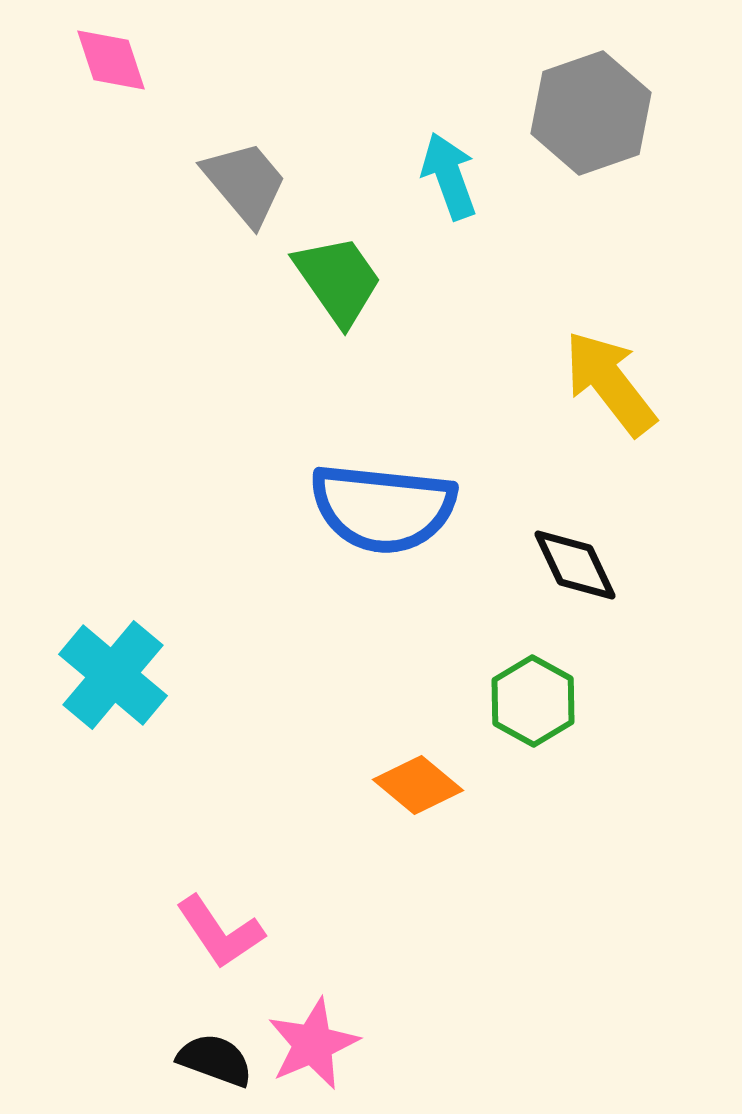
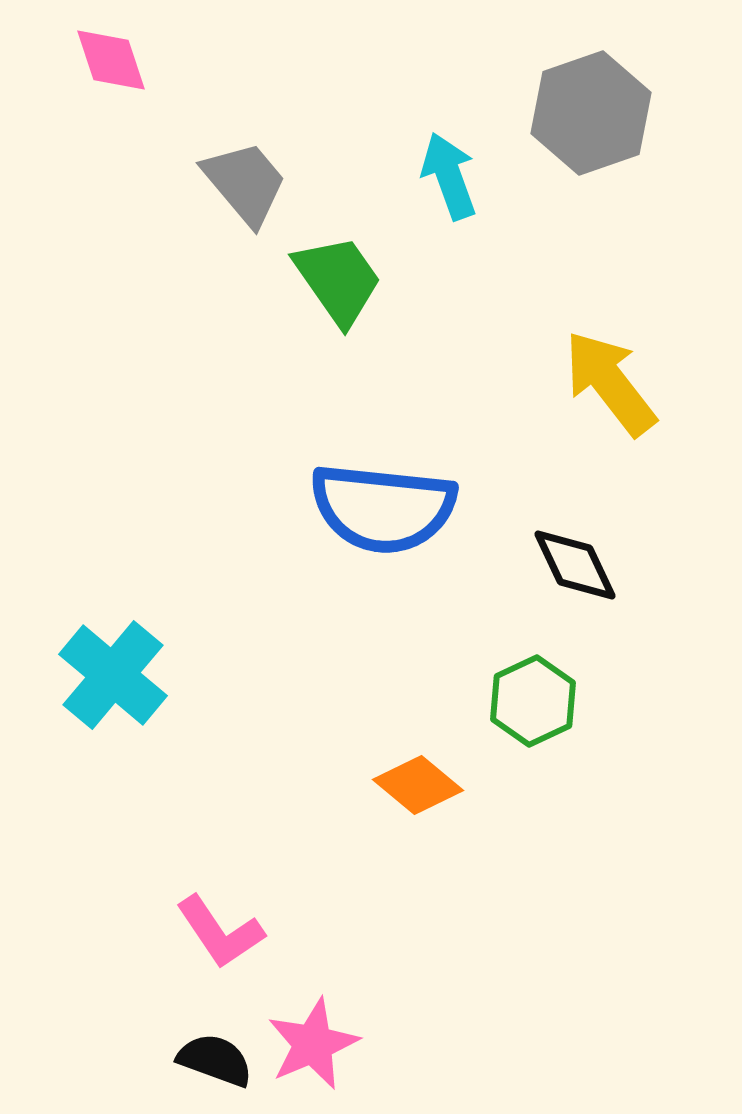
green hexagon: rotated 6 degrees clockwise
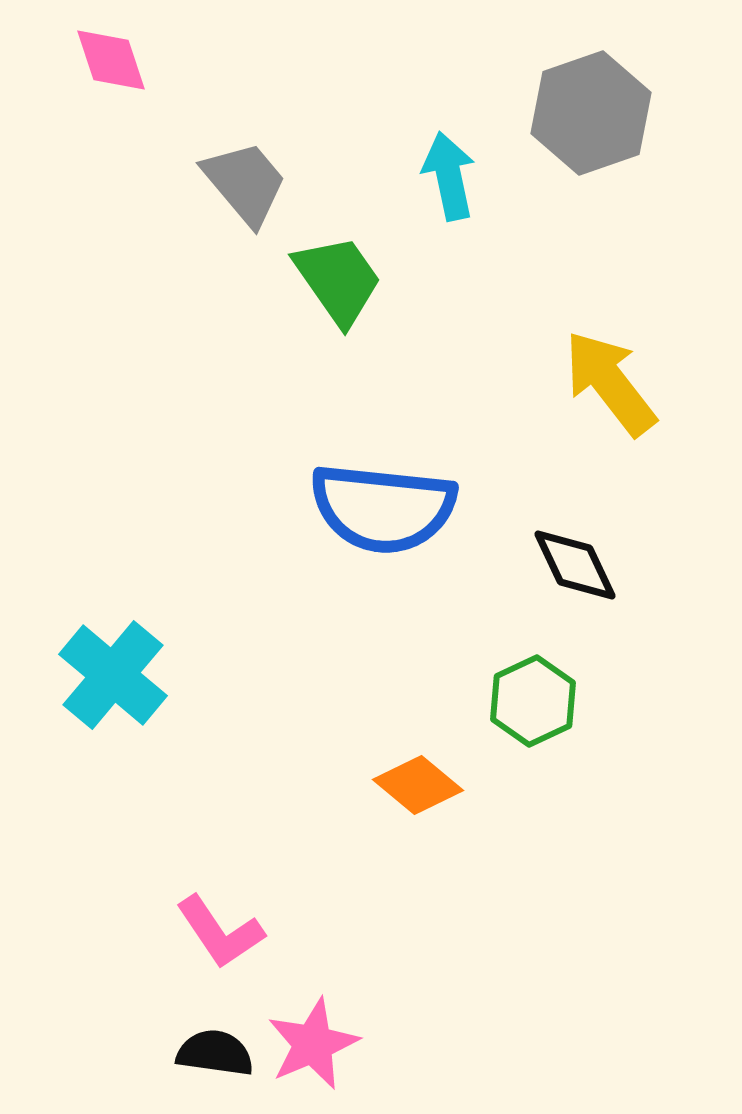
cyan arrow: rotated 8 degrees clockwise
black semicircle: moved 7 px up; rotated 12 degrees counterclockwise
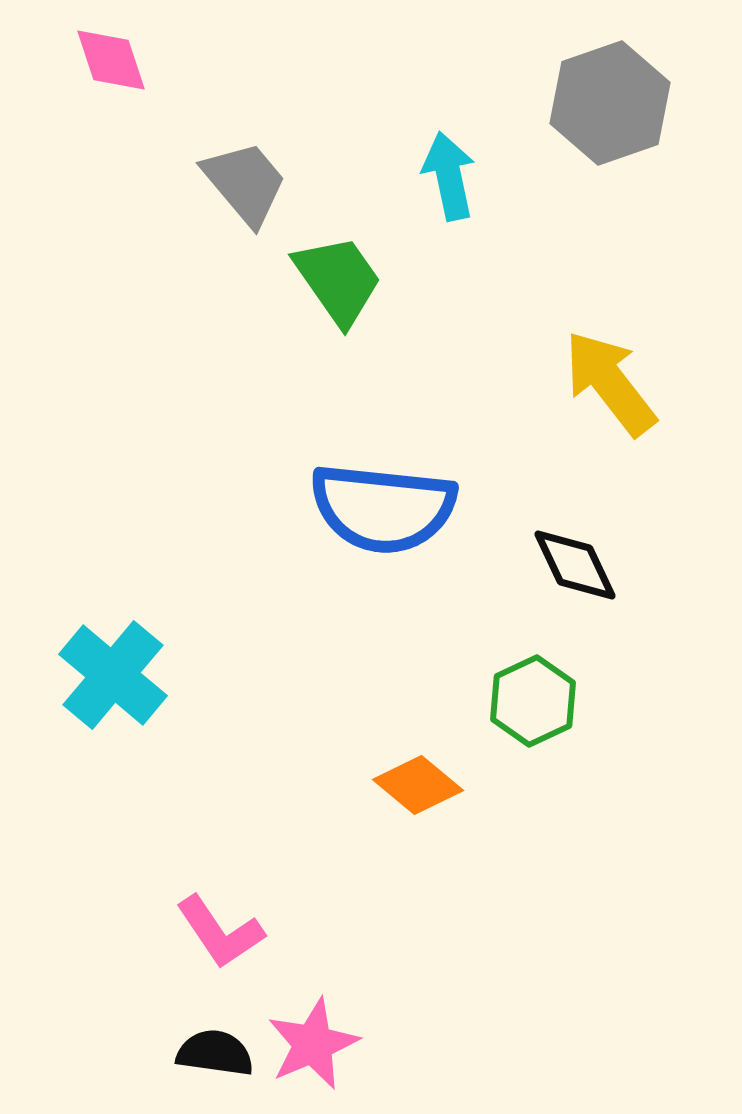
gray hexagon: moved 19 px right, 10 px up
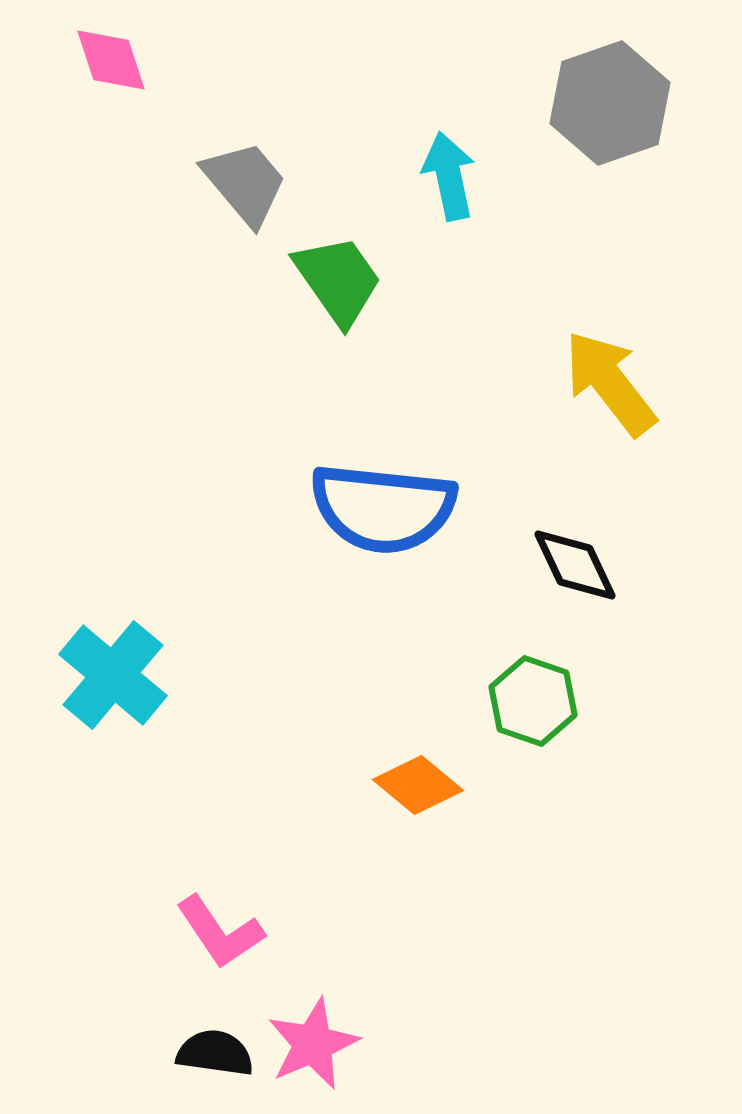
green hexagon: rotated 16 degrees counterclockwise
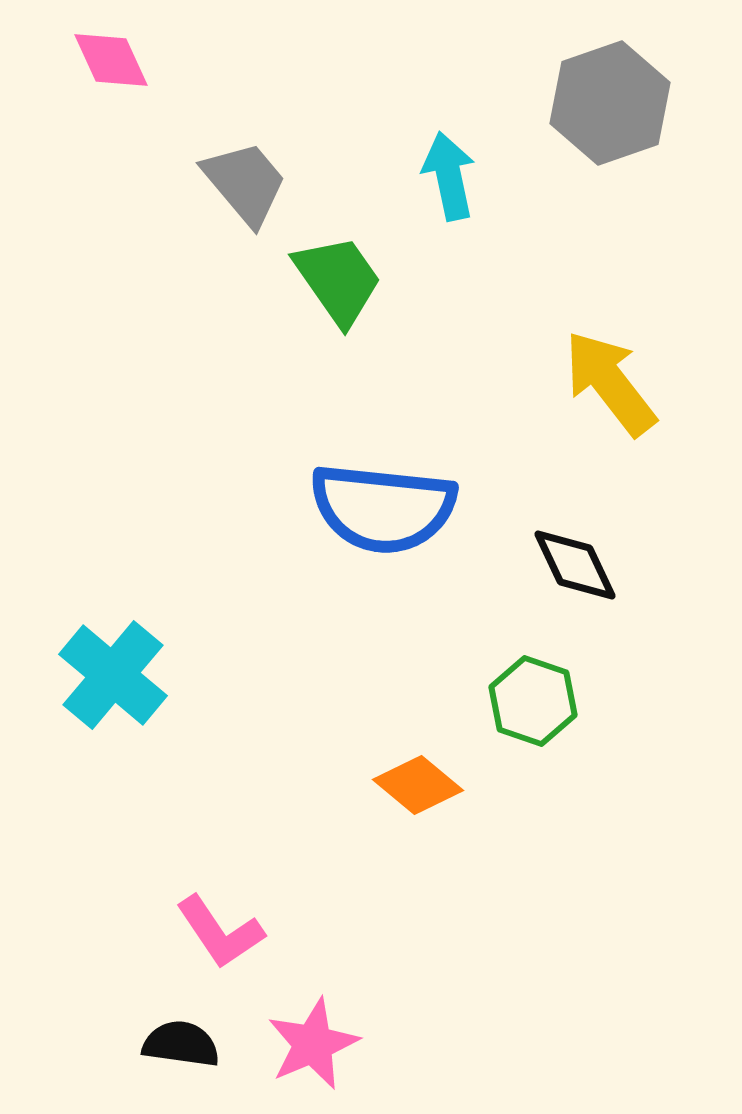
pink diamond: rotated 6 degrees counterclockwise
black semicircle: moved 34 px left, 9 px up
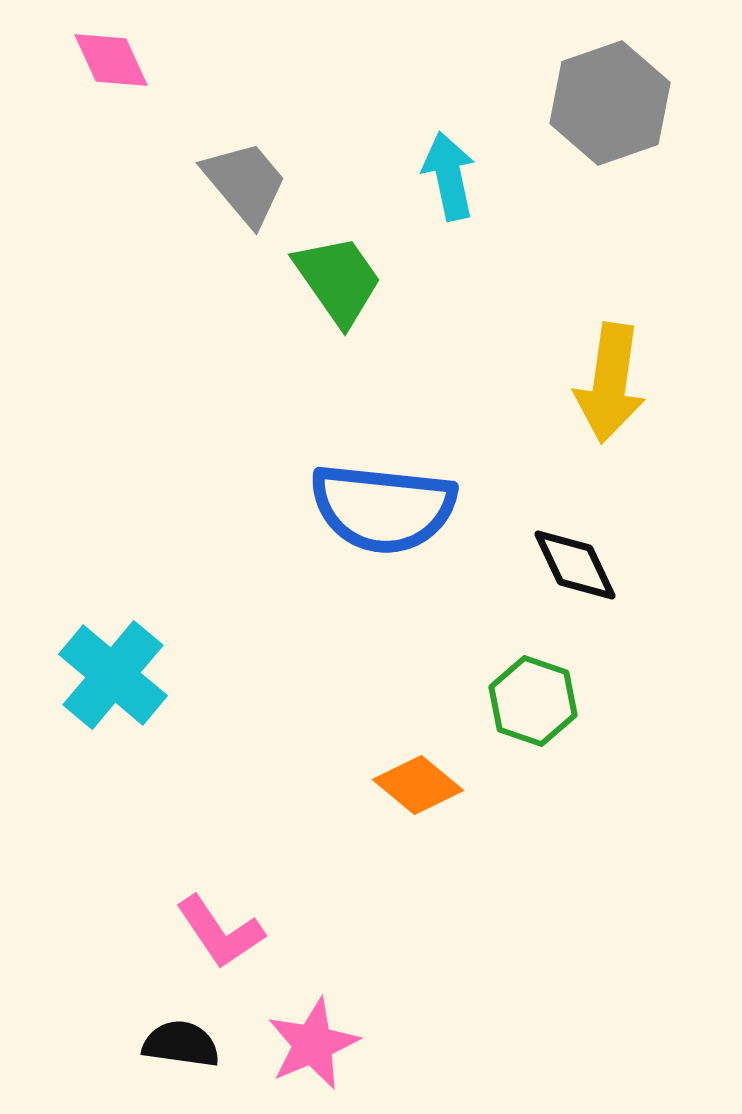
yellow arrow: rotated 134 degrees counterclockwise
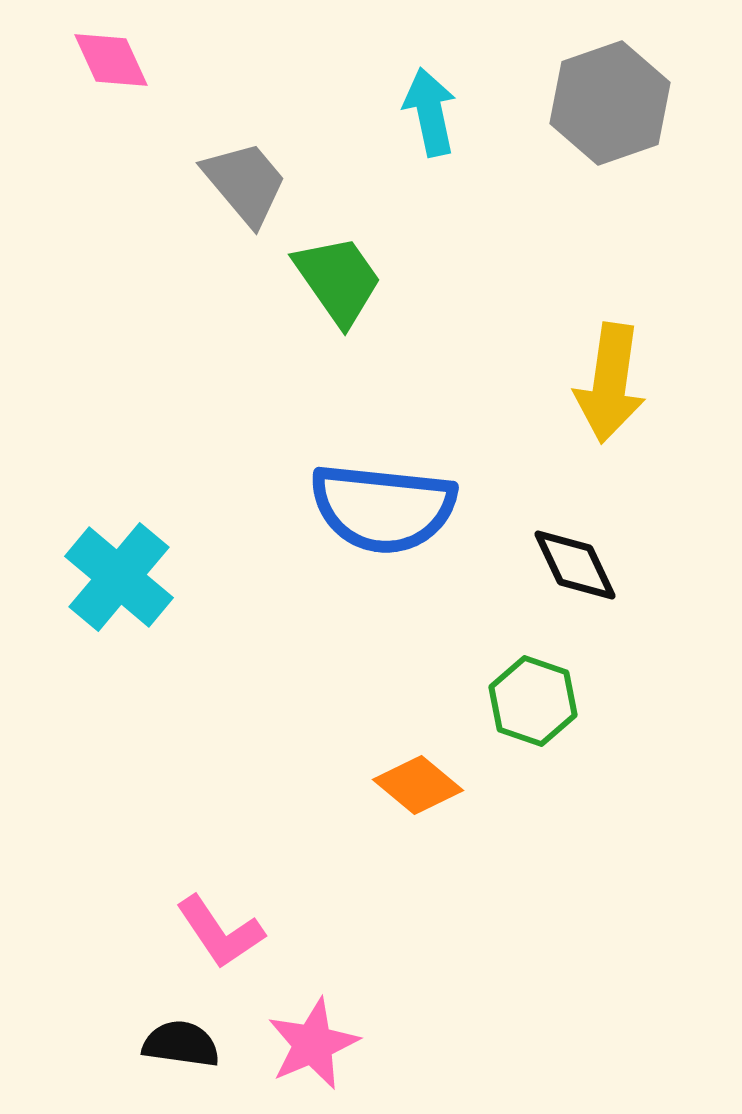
cyan arrow: moved 19 px left, 64 px up
cyan cross: moved 6 px right, 98 px up
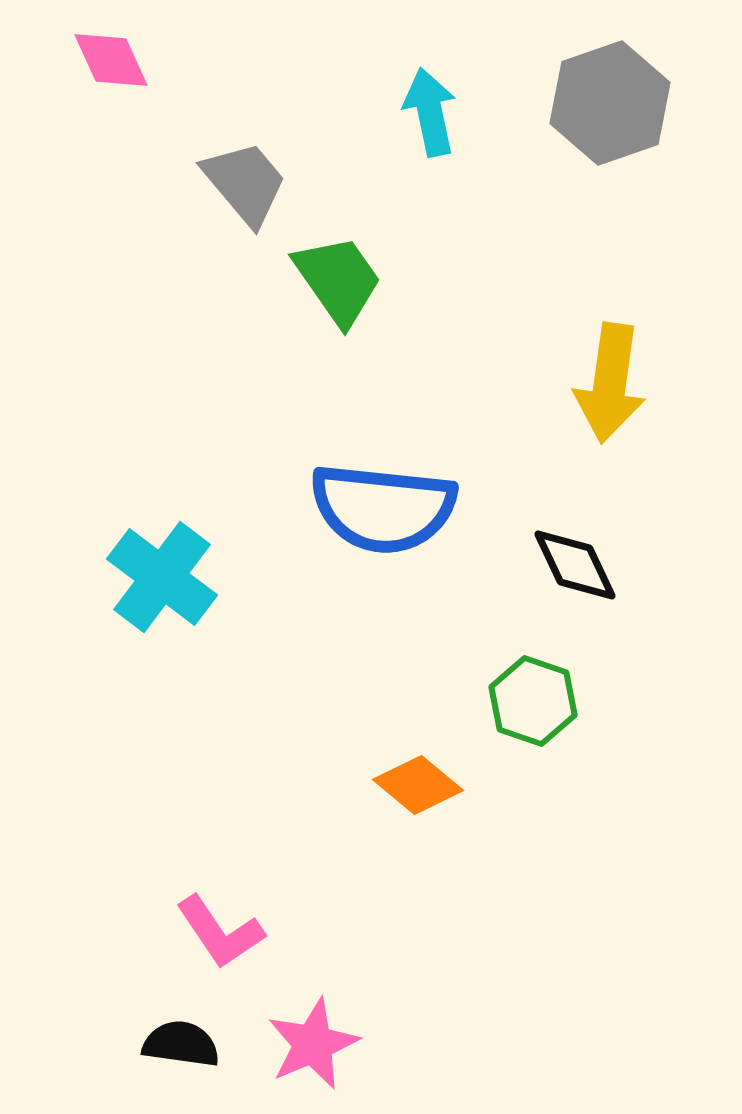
cyan cross: moved 43 px right; rotated 3 degrees counterclockwise
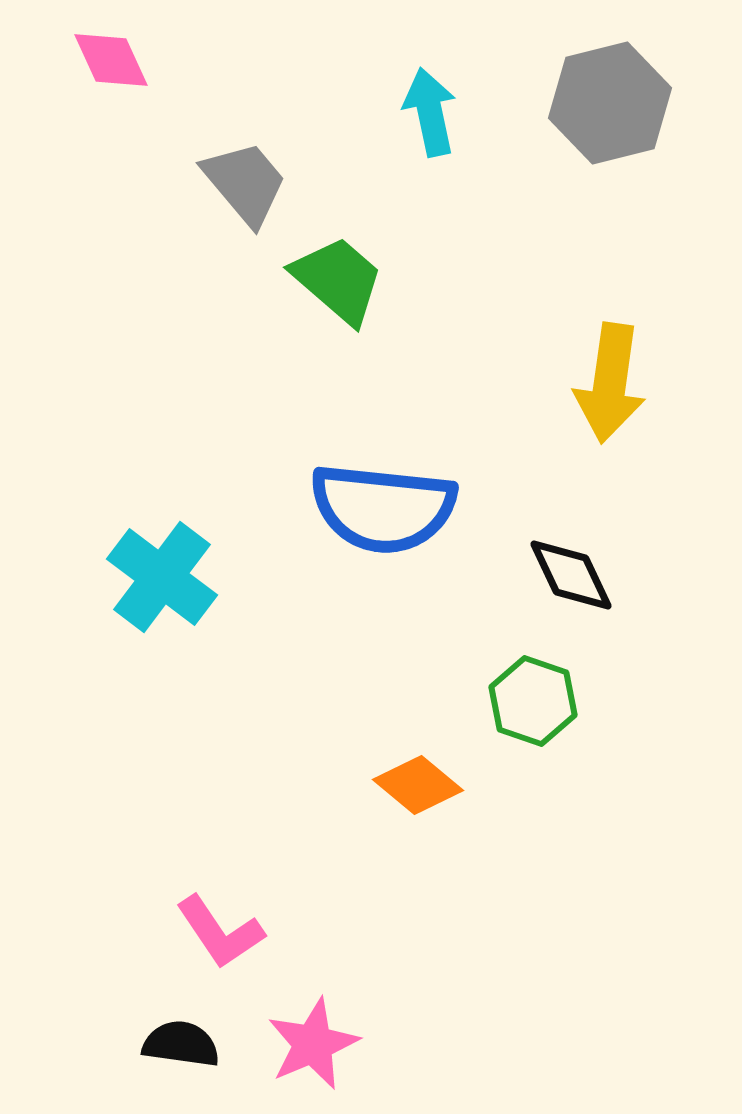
gray hexagon: rotated 5 degrees clockwise
green trapezoid: rotated 14 degrees counterclockwise
black diamond: moved 4 px left, 10 px down
